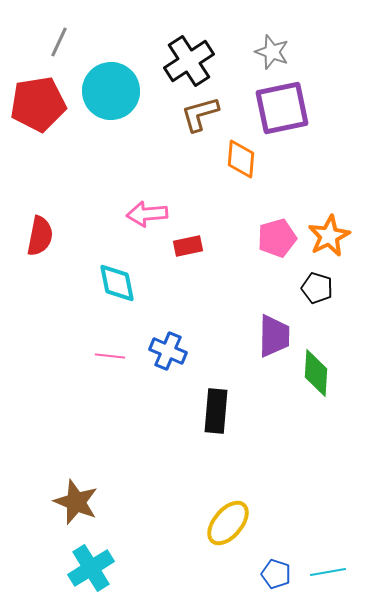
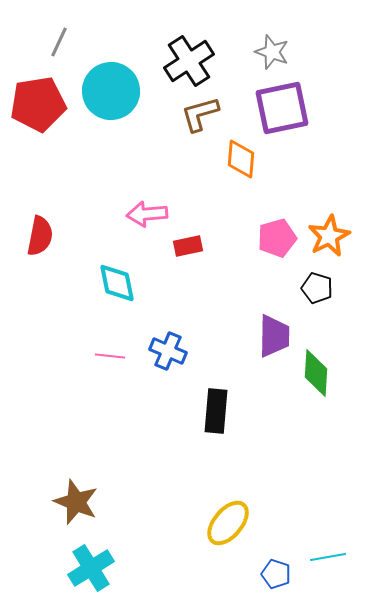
cyan line: moved 15 px up
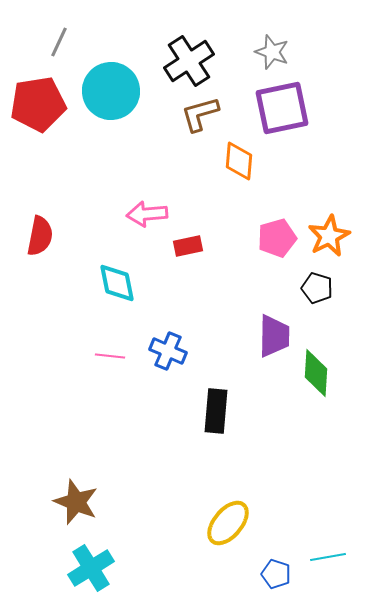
orange diamond: moved 2 px left, 2 px down
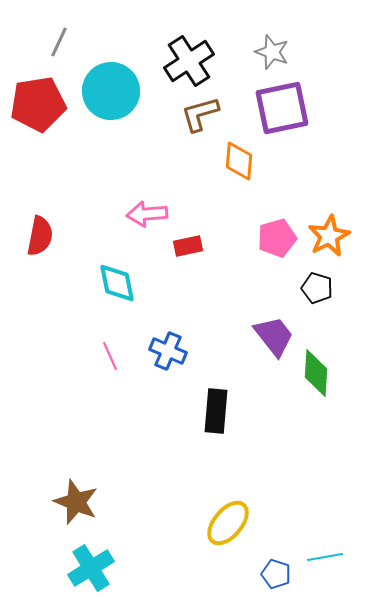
purple trapezoid: rotated 39 degrees counterclockwise
pink line: rotated 60 degrees clockwise
cyan line: moved 3 px left
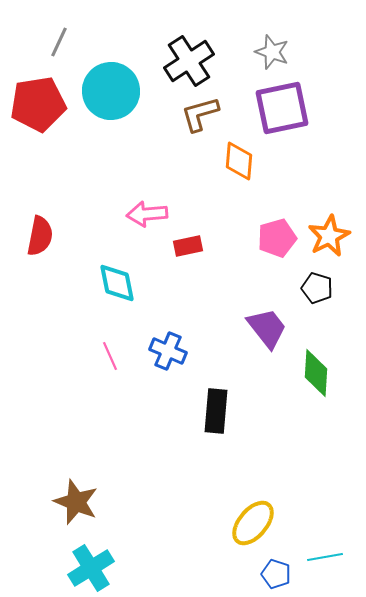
purple trapezoid: moved 7 px left, 8 px up
yellow ellipse: moved 25 px right
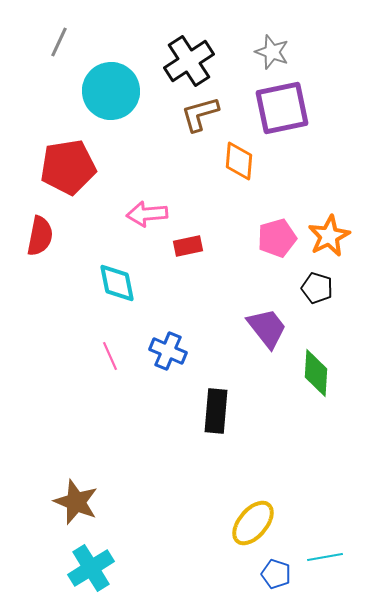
red pentagon: moved 30 px right, 63 px down
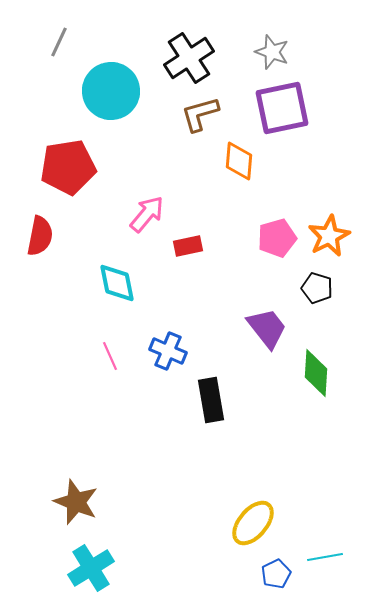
black cross: moved 3 px up
pink arrow: rotated 135 degrees clockwise
black rectangle: moved 5 px left, 11 px up; rotated 15 degrees counterclockwise
blue pentagon: rotated 28 degrees clockwise
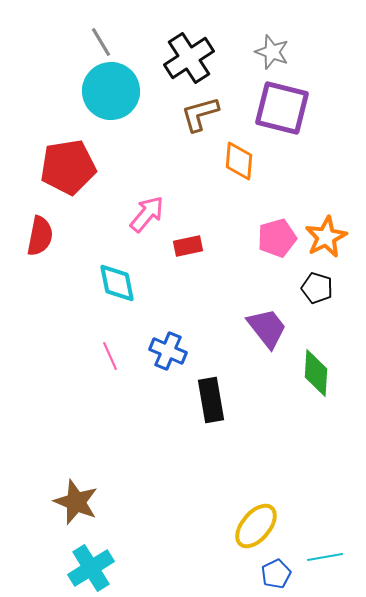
gray line: moved 42 px right; rotated 56 degrees counterclockwise
purple square: rotated 26 degrees clockwise
orange star: moved 3 px left, 1 px down
yellow ellipse: moved 3 px right, 3 px down
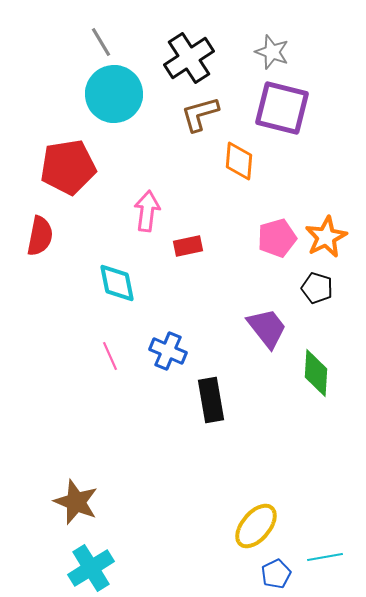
cyan circle: moved 3 px right, 3 px down
pink arrow: moved 3 px up; rotated 33 degrees counterclockwise
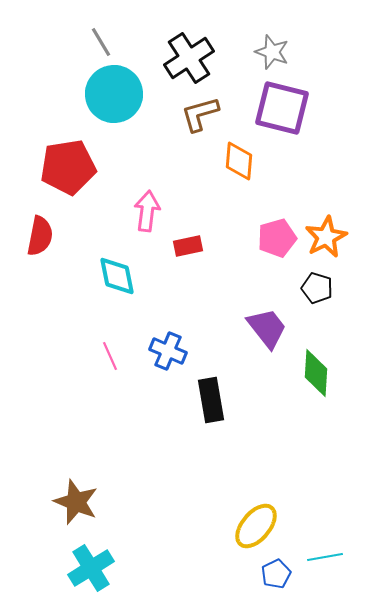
cyan diamond: moved 7 px up
